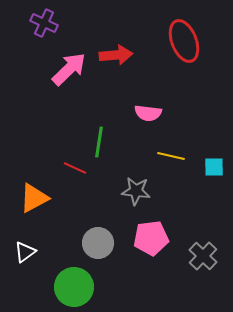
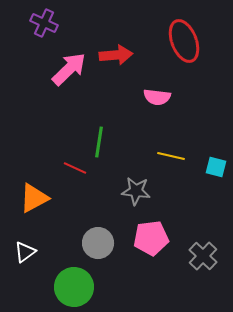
pink semicircle: moved 9 px right, 16 px up
cyan square: moved 2 px right; rotated 15 degrees clockwise
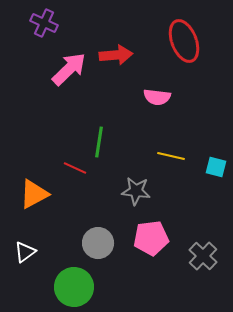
orange triangle: moved 4 px up
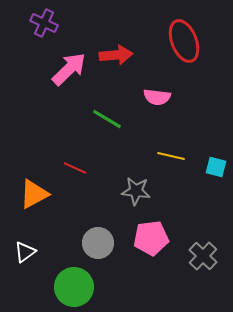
green line: moved 8 px right, 23 px up; rotated 68 degrees counterclockwise
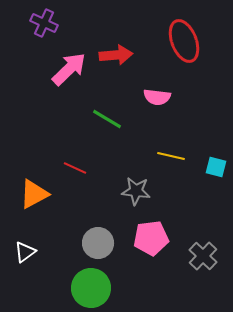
green circle: moved 17 px right, 1 px down
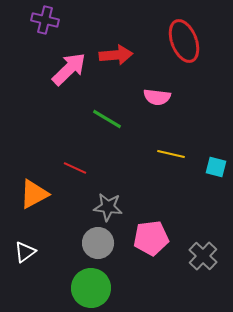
purple cross: moved 1 px right, 3 px up; rotated 12 degrees counterclockwise
yellow line: moved 2 px up
gray star: moved 28 px left, 16 px down
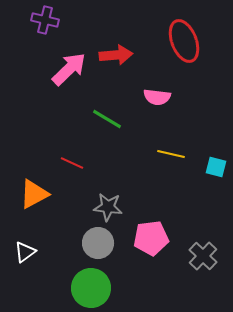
red line: moved 3 px left, 5 px up
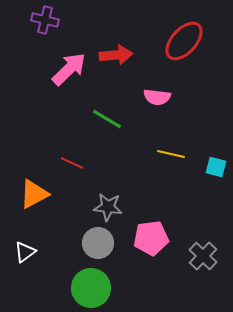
red ellipse: rotated 63 degrees clockwise
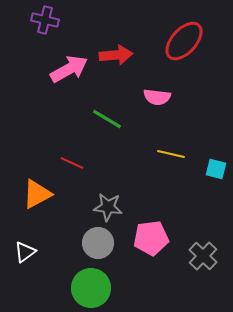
pink arrow: rotated 15 degrees clockwise
cyan square: moved 2 px down
orange triangle: moved 3 px right
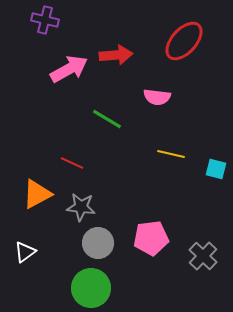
gray star: moved 27 px left
